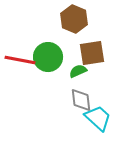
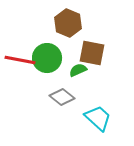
brown hexagon: moved 6 px left, 4 px down
brown square: rotated 20 degrees clockwise
green circle: moved 1 px left, 1 px down
green semicircle: moved 1 px up
gray diamond: moved 19 px left, 3 px up; rotated 45 degrees counterclockwise
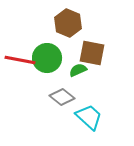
cyan trapezoid: moved 9 px left, 1 px up
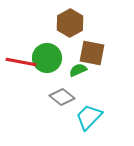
brown hexagon: moved 2 px right; rotated 8 degrees clockwise
red line: moved 1 px right, 2 px down
cyan trapezoid: rotated 88 degrees counterclockwise
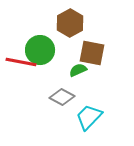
green circle: moved 7 px left, 8 px up
gray diamond: rotated 10 degrees counterclockwise
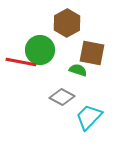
brown hexagon: moved 3 px left
green semicircle: rotated 42 degrees clockwise
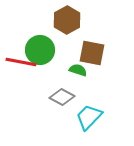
brown hexagon: moved 3 px up
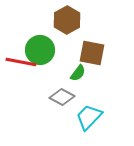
green semicircle: moved 3 px down; rotated 108 degrees clockwise
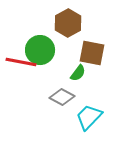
brown hexagon: moved 1 px right, 3 px down
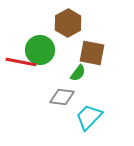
gray diamond: rotated 20 degrees counterclockwise
